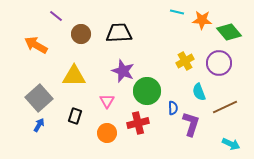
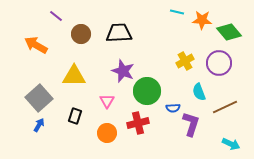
blue semicircle: rotated 88 degrees clockwise
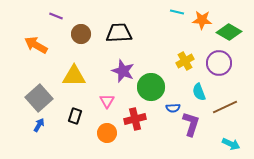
purple line: rotated 16 degrees counterclockwise
green diamond: rotated 20 degrees counterclockwise
green circle: moved 4 px right, 4 px up
red cross: moved 3 px left, 4 px up
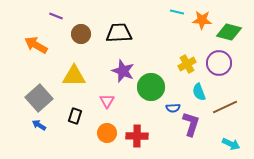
green diamond: rotated 15 degrees counterclockwise
yellow cross: moved 2 px right, 3 px down
red cross: moved 2 px right, 17 px down; rotated 15 degrees clockwise
blue arrow: rotated 88 degrees counterclockwise
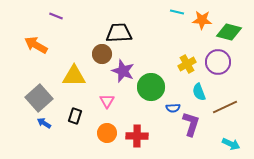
brown circle: moved 21 px right, 20 px down
purple circle: moved 1 px left, 1 px up
blue arrow: moved 5 px right, 2 px up
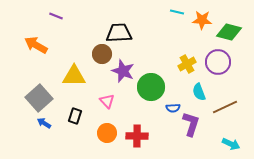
pink triangle: rotated 14 degrees counterclockwise
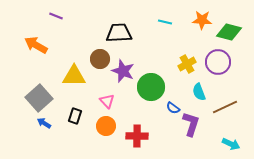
cyan line: moved 12 px left, 10 px down
brown circle: moved 2 px left, 5 px down
blue semicircle: rotated 40 degrees clockwise
orange circle: moved 1 px left, 7 px up
